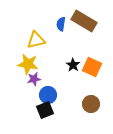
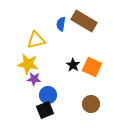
purple star: rotated 16 degrees clockwise
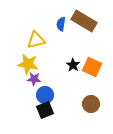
blue circle: moved 3 px left
